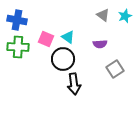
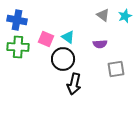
gray square: moved 1 px right; rotated 24 degrees clockwise
black arrow: rotated 20 degrees clockwise
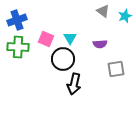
gray triangle: moved 4 px up
blue cross: rotated 30 degrees counterclockwise
cyan triangle: moved 2 px right, 1 px down; rotated 24 degrees clockwise
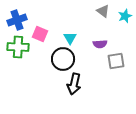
pink square: moved 6 px left, 5 px up
gray square: moved 8 px up
